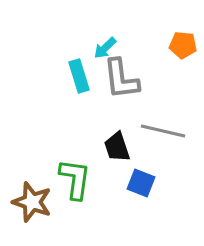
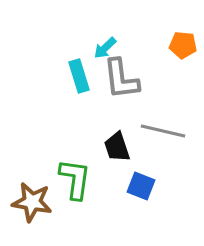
blue square: moved 3 px down
brown star: rotated 9 degrees counterclockwise
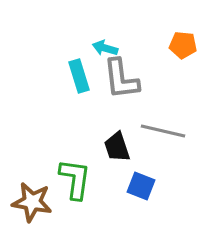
cyan arrow: rotated 60 degrees clockwise
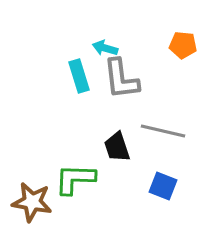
green L-shape: rotated 96 degrees counterclockwise
blue square: moved 22 px right
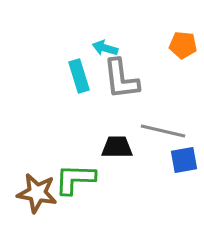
black trapezoid: rotated 108 degrees clockwise
blue square: moved 21 px right, 26 px up; rotated 32 degrees counterclockwise
brown star: moved 5 px right, 9 px up
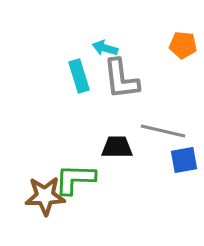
brown star: moved 8 px right, 3 px down; rotated 12 degrees counterclockwise
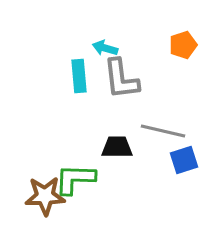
orange pentagon: rotated 24 degrees counterclockwise
cyan rectangle: rotated 12 degrees clockwise
blue square: rotated 8 degrees counterclockwise
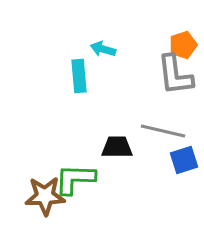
cyan arrow: moved 2 px left, 1 px down
gray L-shape: moved 54 px right, 4 px up
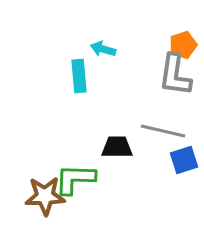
gray L-shape: rotated 15 degrees clockwise
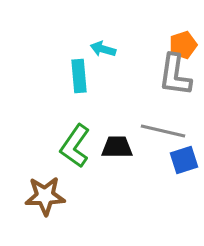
green L-shape: moved 33 px up; rotated 57 degrees counterclockwise
